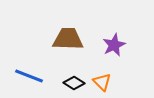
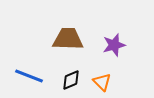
purple star: rotated 10 degrees clockwise
black diamond: moved 3 px left, 3 px up; rotated 55 degrees counterclockwise
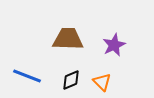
purple star: rotated 10 degrees counterclockwise
blue line: moved 2 px left
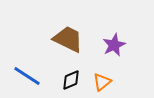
brown trapezoid: rotated 24 degrees clockwise
blue line: rotated 12 degrees clockwise
orange triangle: rotated 36 degrees clockwise
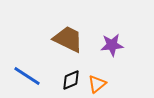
purple star: moved 2 px left; rotated 20 degrees clockwise
orange triangle: moved 5 px left, 2 px down
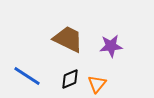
purple star: moved 1 px left, 1 px down
black diamond: moved 1 px left, 1 px up
orange triangle: rotated 12 degrees counterclockwise
